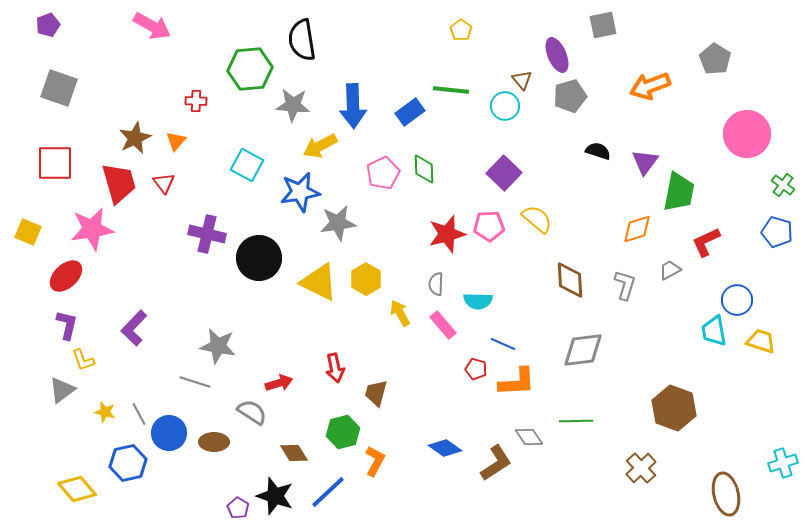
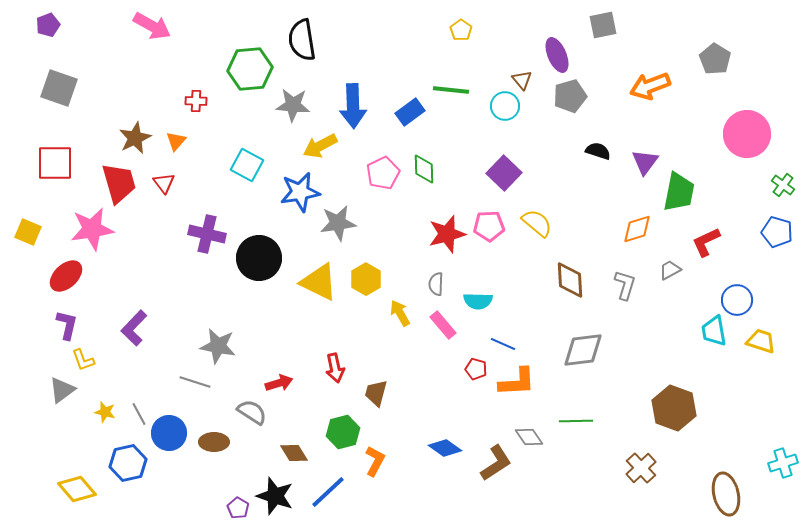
yellow semicircle at (537, 219): moved 4 px down
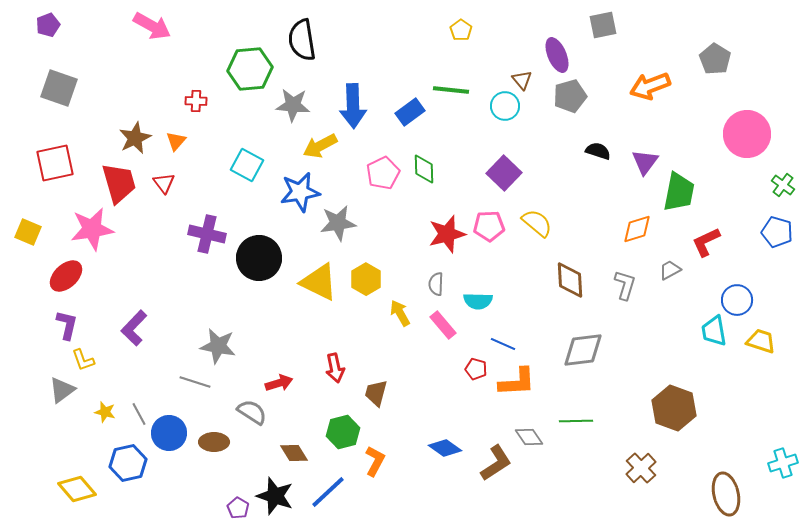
red square at (55, 163): rotated 12 degrees counterclockwise
